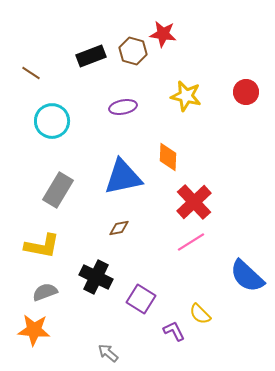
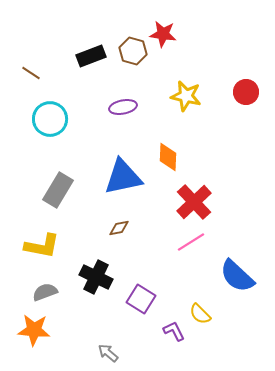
cyan circle: moved 2 px left, 2 px up
blue semicircle: moved 10 px left
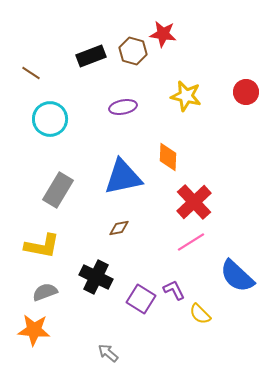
purple L-shape: moved 41 px up
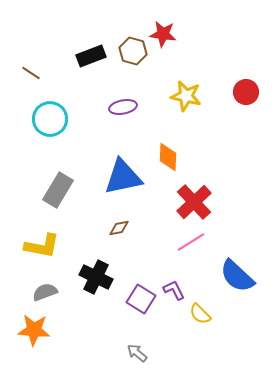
gray arrow: moved 29 px right
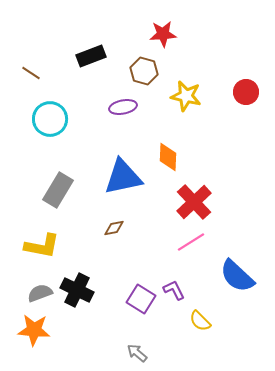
red star: rotated 12 degrees counterclockwise
brown hexagon: moved 11 px right, 20 px down
brown diamond: moved 5 px left
black cross: moved 19 px left, 13 px down
gray semicircle: moved 5 px left, 1 px down
yellow semicircle: moved 7 px down
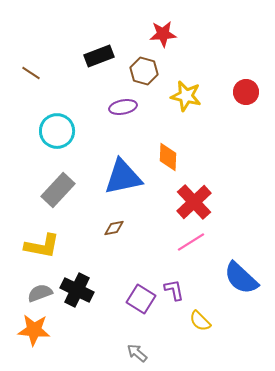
black rectangle: moved 8 px right
cyan circle: moved 7 px right, 12 px down
gray rectangle: rotated 12 degrees clockwise
blue semicircle: moved 4 px right, 2 px down
purple L-shape: rotated 15 degrees clockwise
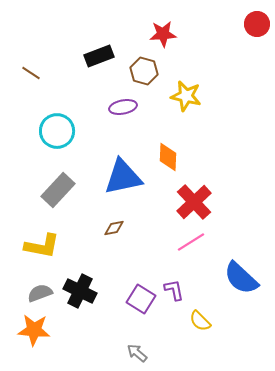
red circle: moved 11 px right, 68 px up
black cross: moved 3 px right, 1 px down
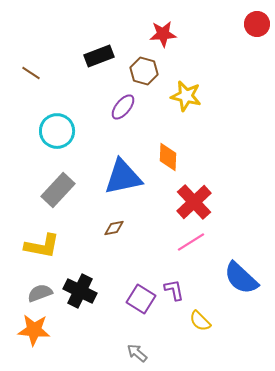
purple ellipse: rotated 40 degrees counterclockwise
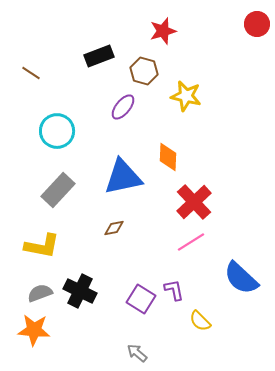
red star: moved 3 px up; rotated 12 degrees counterclockwise
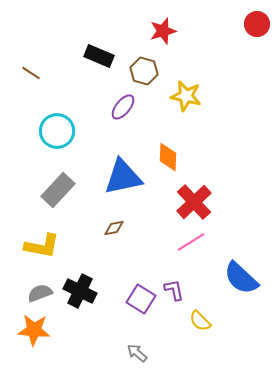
black rectangle: rotated 44 degrees clockwise
